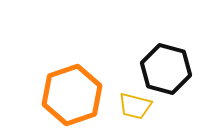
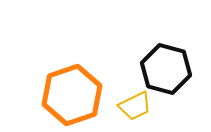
yellow trapezoid: rotated 40 degrees counterclockwise
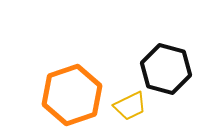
yellow trapezoid: moved 5 px left
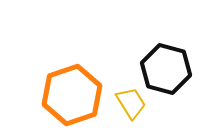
yellow trapezoid: moved 1 px right, 3 px up; rotated 96 degrees counterclockwise
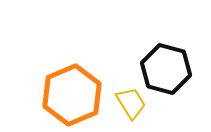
orange hexagon: rotated 4 degrees counterclockwise
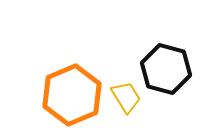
yellow trapezoid: moved 5 px left, 6 px up
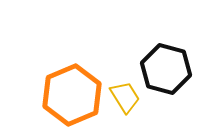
yellow trapezoid: moved 1 px left
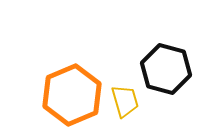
yellow trapezoid: moved 4 px down; rotated 16 degrees clockwise
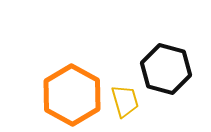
orange hexagon: rotated 8 degrees counterclockwise
